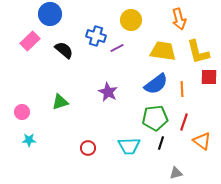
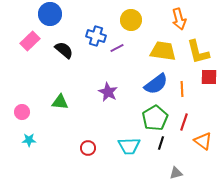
green triangle: rotated 24 degrees clockwise
green pentagon: rotated 25 degrees counterclockwise
orange triangle: moved 1 px right
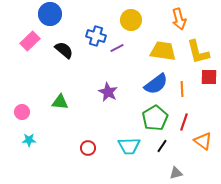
black line: moved 1 px right, 3 px down; rotated 16 degrees clockwise
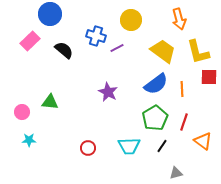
yellow trapezoid: rotated 28 degrees clockwise
green triangle: moved 10 px left
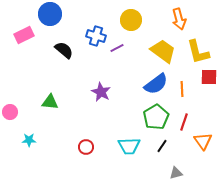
pink rectangle: moved 6 px left, 6 px up; rotated 18 degrees clockwise
purple star: moved 7 px left
pink circle: moved 12 px left
green pentagon: moved 1 px right, 1 px up
orange triangle: rotated 18 degrees clockwise
red circle: moved 2 px left, 1 px up
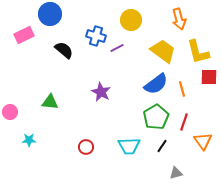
orange line: rotated 14 degrees counterclockwise
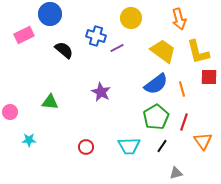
yellow circle: moved 2 px up
